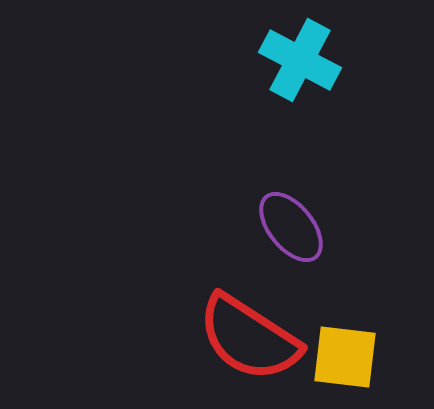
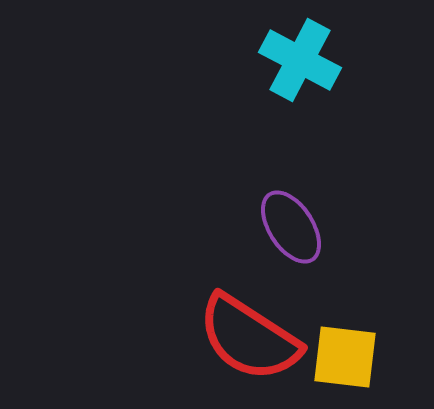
purple ellipse: rotated 6 degrees clockwise
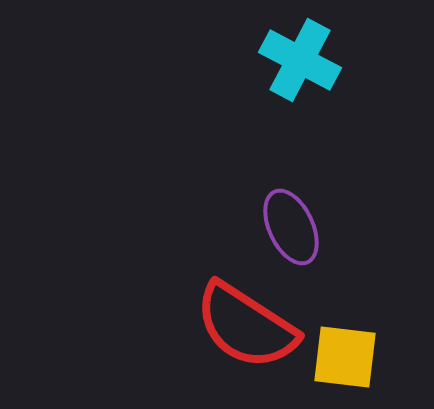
purple ellipse: rotated 8 degrees clockwise
red semicircle: moved 3 px left, 12 px up
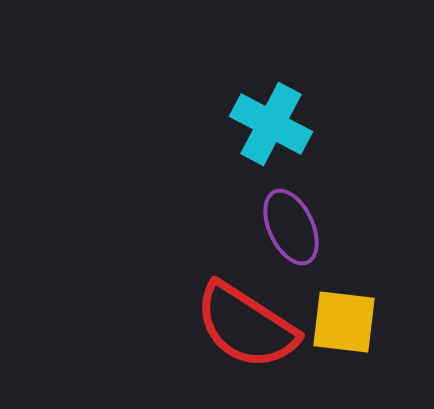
cyan cross: moved 29 px left, 64 px down
yellow square: moved 1 px left, 35 px up
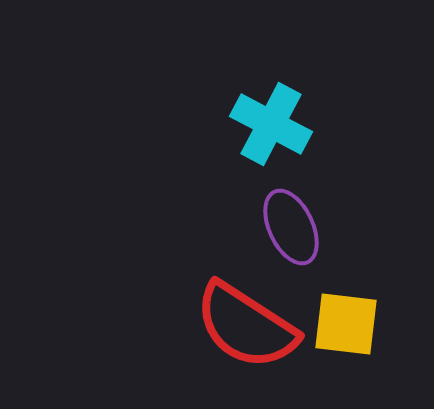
yellow square: moved 2 px right, 2 px down
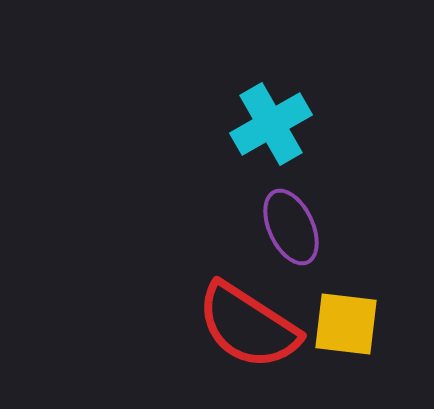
cyan cross: rotated 32 degrees clockwise
red semicircle: moved 2 px right
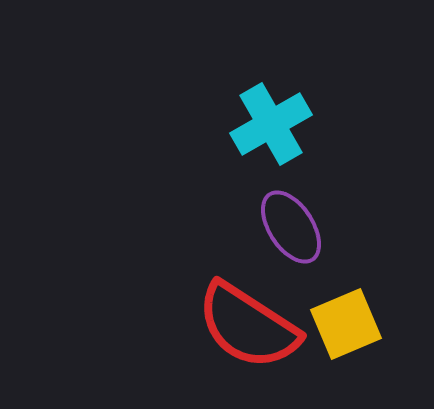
purple ellipse: rotated 8 degrees counterclockwise
yellow square: rotated 30 degrees counterclockwise
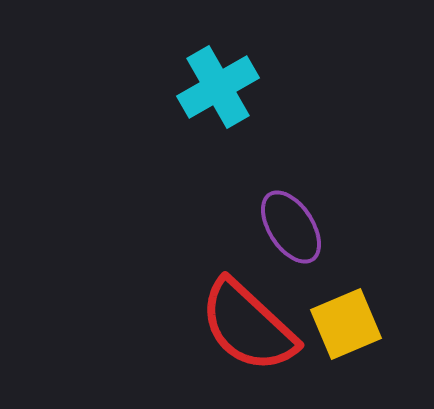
cyan cross: moved 53 px left, 37 px up
red semicircle: rotated 10 degrees clockwise
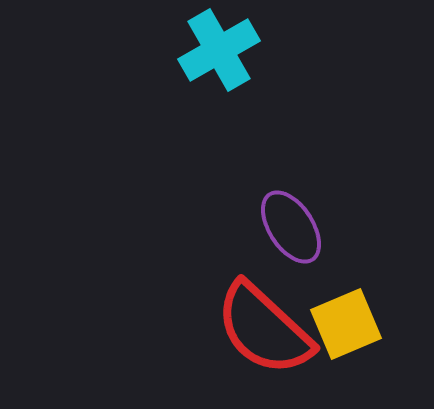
cyan cross: moved 1 px right, 37 px up
red semicircle: moved 16 px right, 3 px down
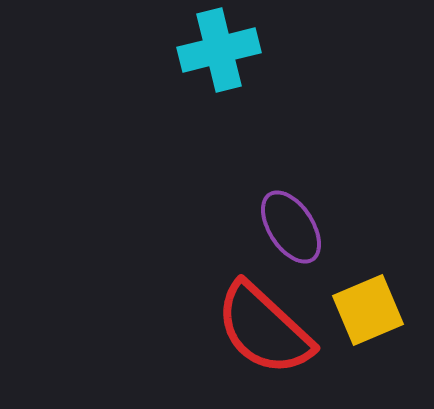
cyan cross: rotated 16 degrees clockwise
yellow square: moved 22 px right, 14 px up
